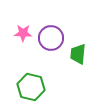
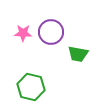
purple circle: moved 6 px up
green trapezoid: rotated 85 degrees counterclockwise
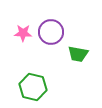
green hexagon: moved 2 px right
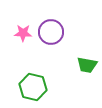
green trapezoid: moved 9 px right, 11 px down
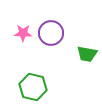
purple circle: moved 1 px down
green trapezoid: moved 11 px up
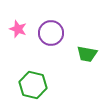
pink star: moved 5 px left, 4 px up; rotated 18 degrees clockwise
green hexagon: moved 2 px up
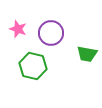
green hexagon: moved 19 px up
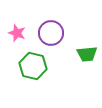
pink star: moved 1 px left, 4 px down
green trapezoid: rotated 15 degrees counterclockwise
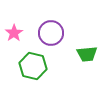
pink star: moved 3 px left; rotated 18 degrees clockwise
